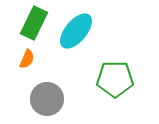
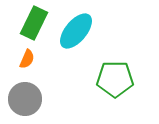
gray circle: moved 22 px left
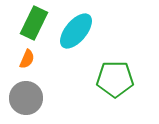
gray circle: moved 1 px right, 1 px up
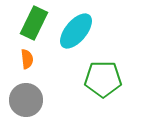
orange semicircle: rotated 30 degrees counterclockwise
green pentagon: moved 12 px left
gray circle: moved 2 px down
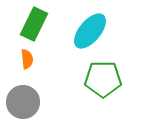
green rectangle: moved 1 px down
cyan ellipse: moved 14 px right
gray circle: moved 3 px left, 2 px down
